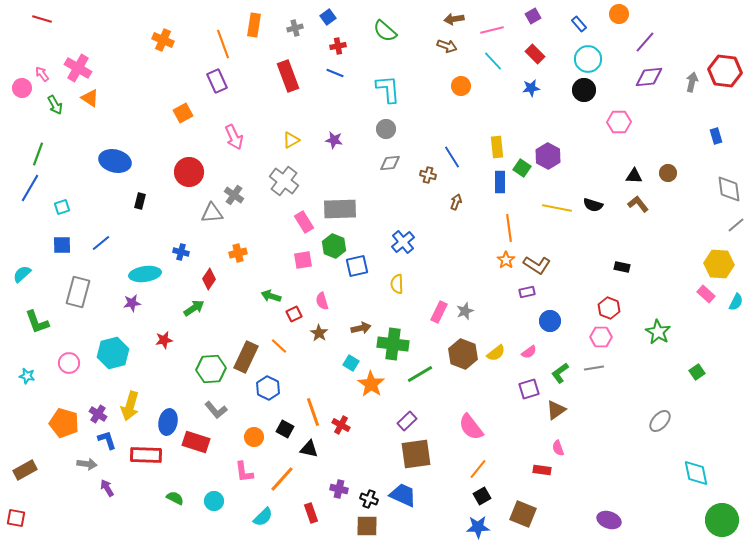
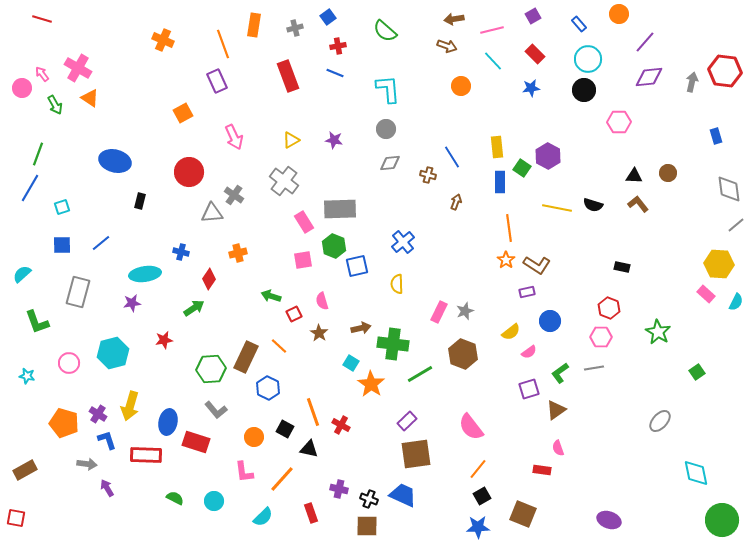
yellow semicircle at (496, 353): moved 15 px right, 21 px up
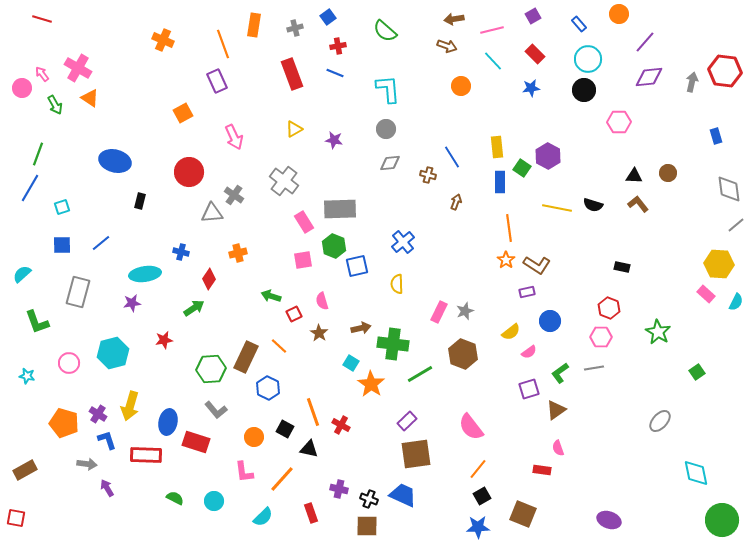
red rectangle at (288, 76): moved 4 px right, 2 px up
yellow triangle at (291, 140): moved 3 px right, 11 px up
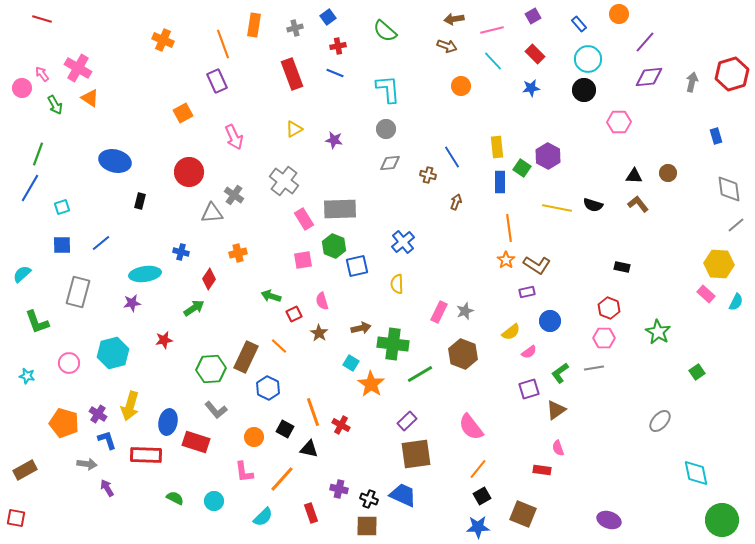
red hexagon at (725, 71): moved 7 px right, 3 px down; rotated 24 degrees counterclockwise
pink rectangle at (304, 222): moved 3 px up
pink hexagon at (601, 337): moved 3 px right, 1 px down
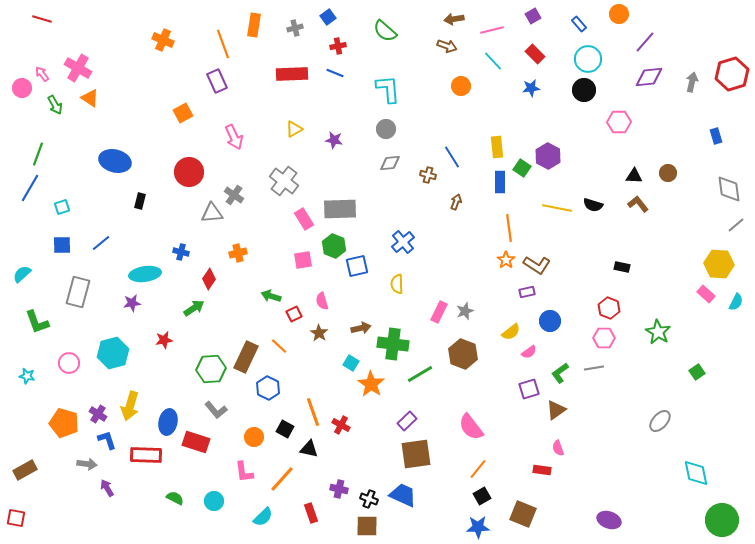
red rectangle at (292, 74): rotated 72 degrees counterclockwise
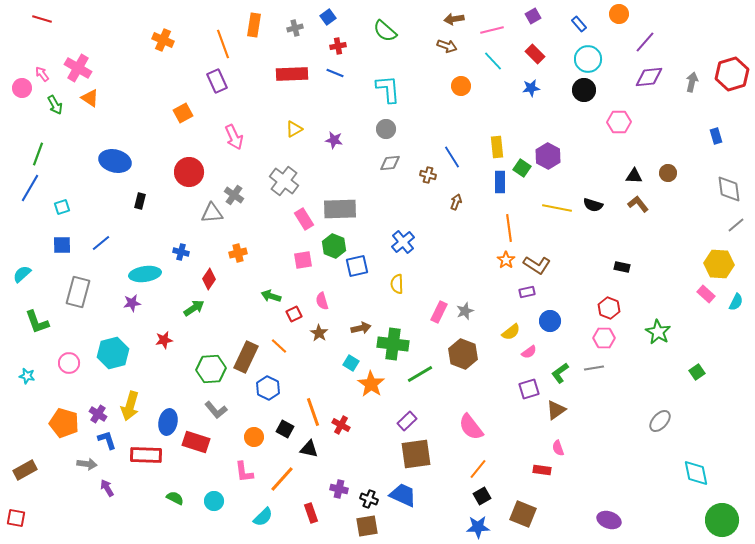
brown square at (367, 526): rotated 10 degrees counterclockwise
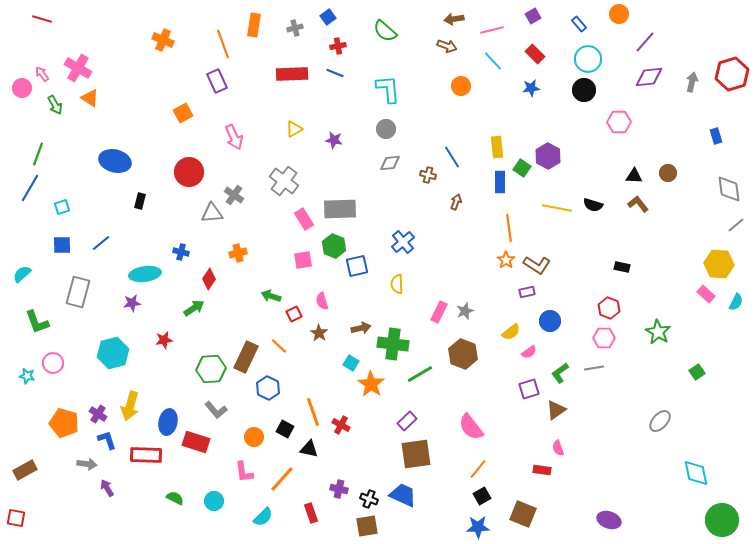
pink circle at (69, 363): moved 16 px left
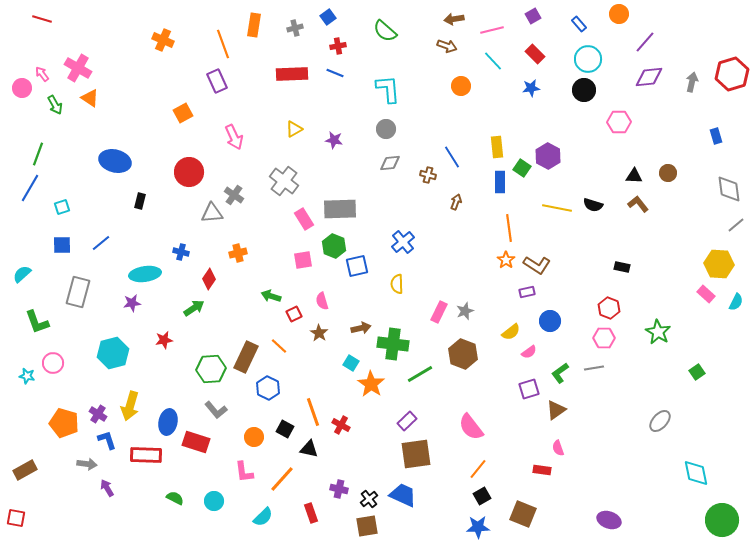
black cross at (369, 499): rotated 30 degrees clockwise
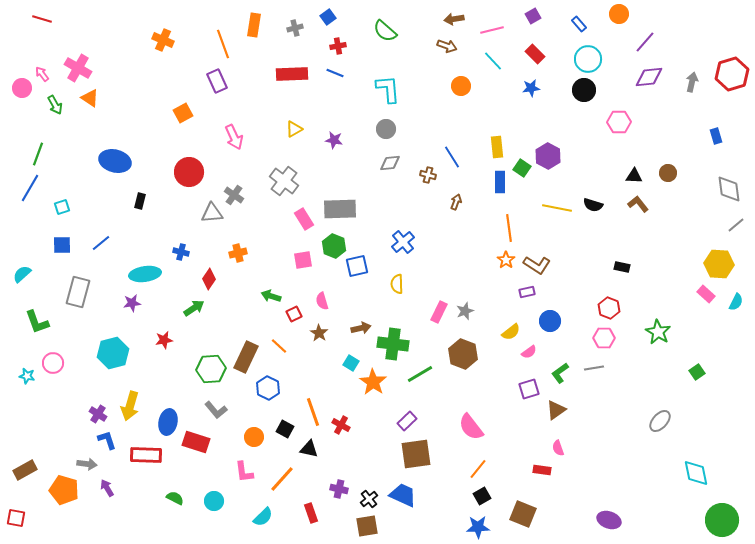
orange star at (371, 384): moved 2 px right, 2 px up
orange pentagon at (64, 423): moved 67 px down
